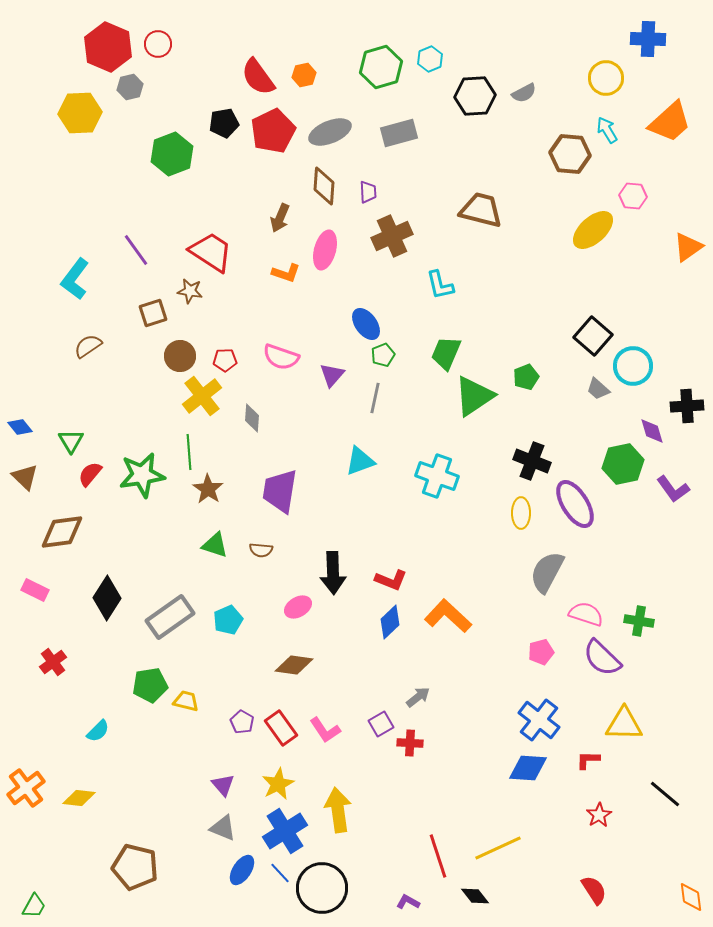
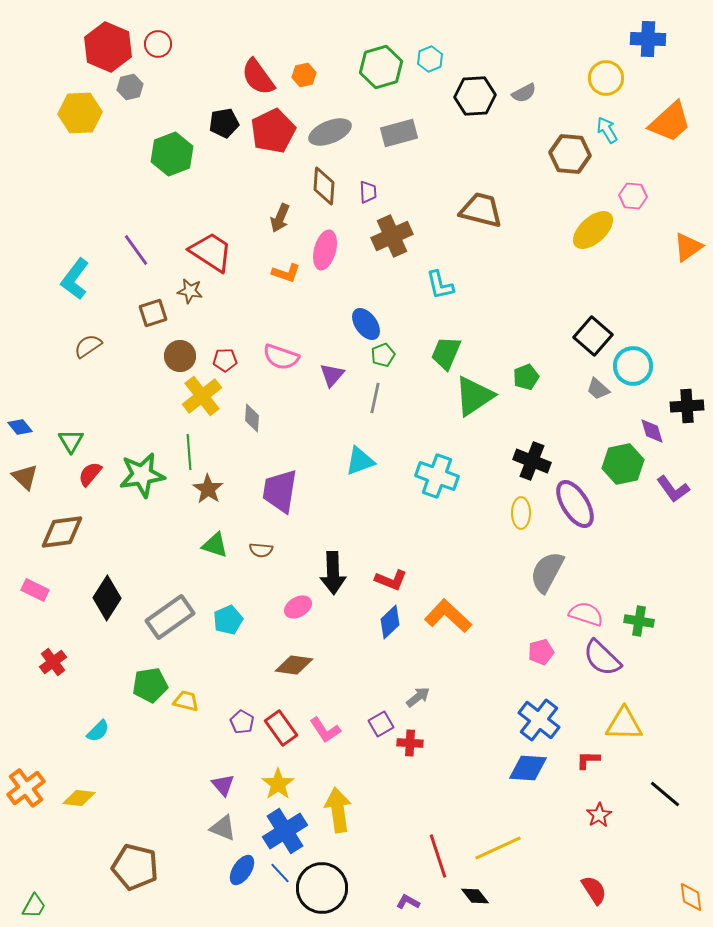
yellow star at (278, 784): rotated 8 degrees counterclockwise
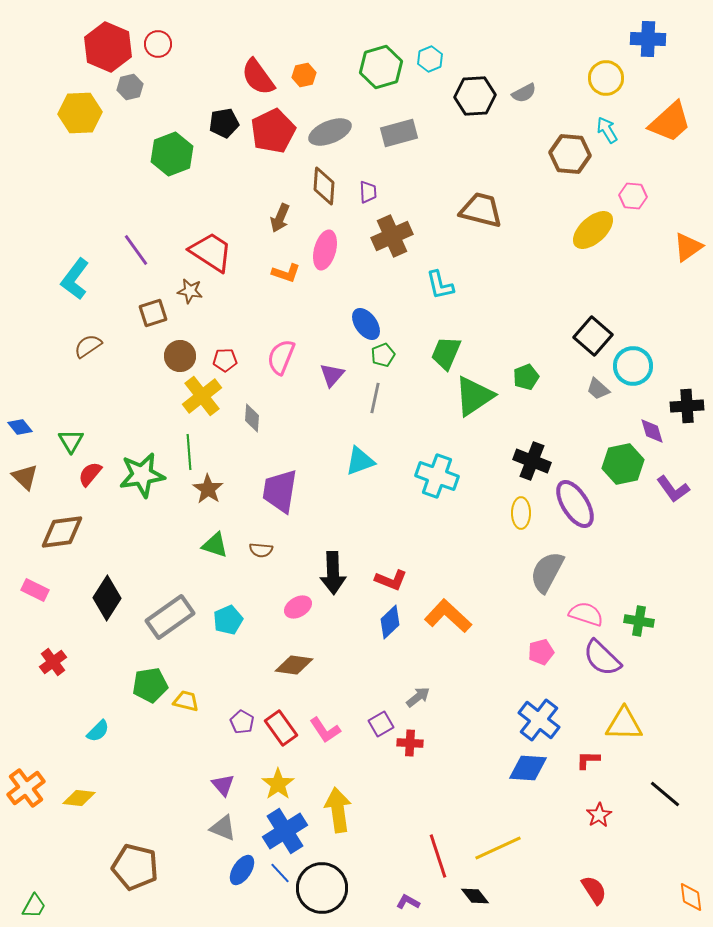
pink semicircle at (281, 357): rotated 93 degrees clockwise
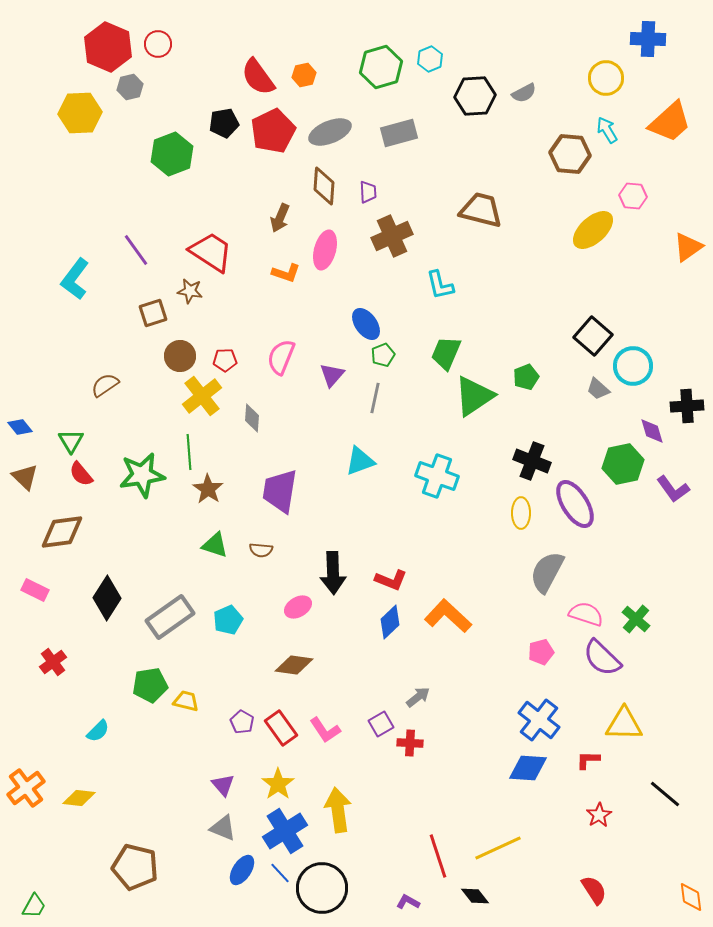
brown semicircle at (88, 346): moved 17 px right, 39 px down
red semicircle at (90, 474): moved 9 px left; rotated 80 degrees counterclockwise
green cross at (639, 621): moved 3 px left, 2 px up; rotated 32 degrees clockwise
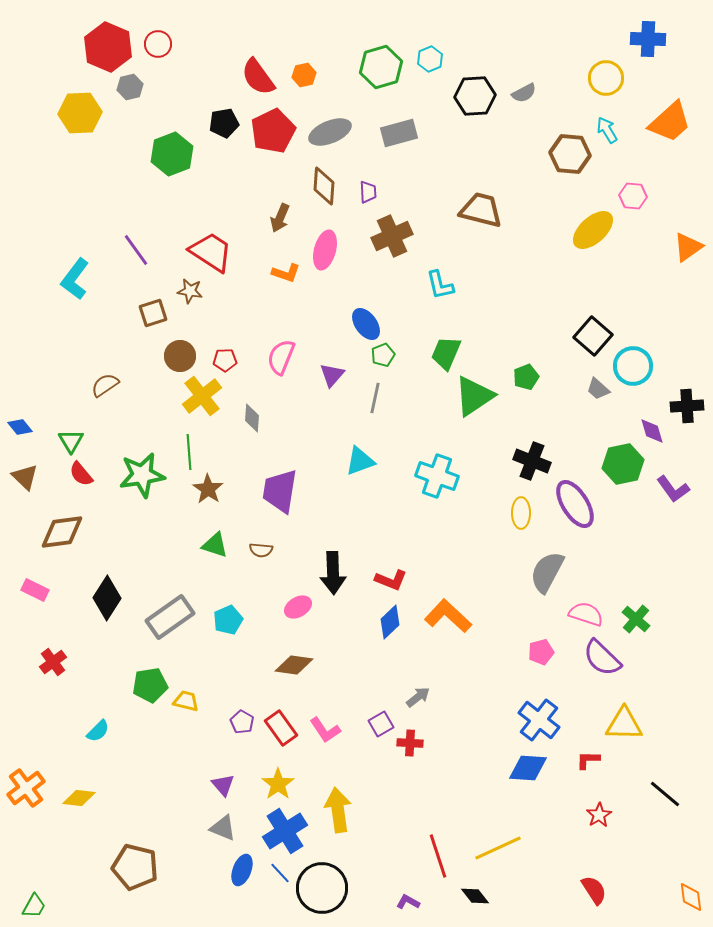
blue ellipse at (242, 870): rotated 12 degrees counterclockwise
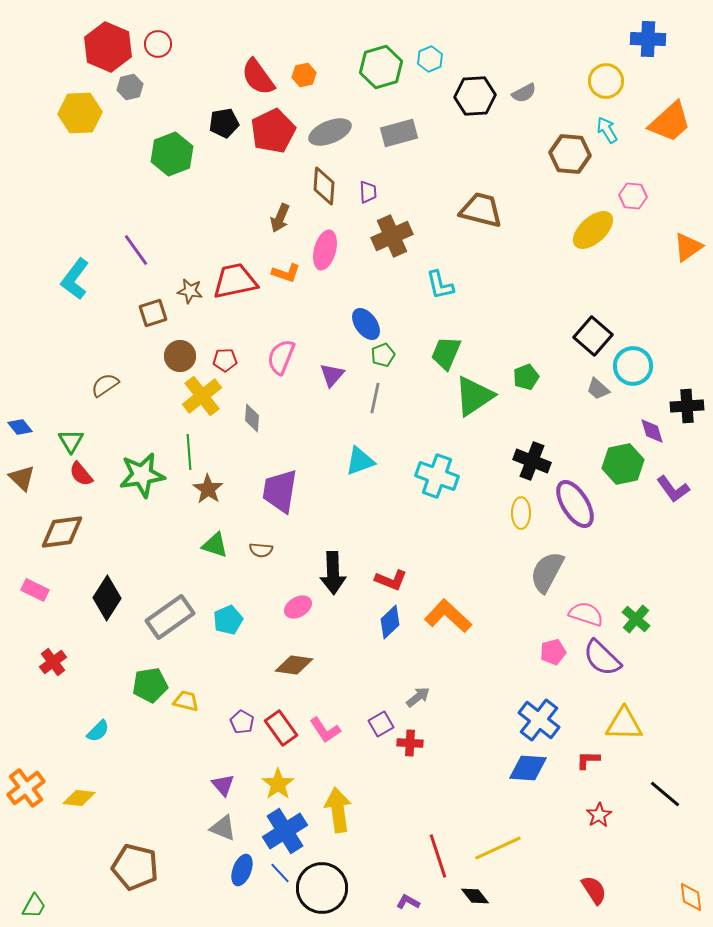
yellow circle at (606, 78): moved 3 px down
red trapezoid at (211, 252): moved 24 px right, 29 px down; rotated 45 degrees counterclockwise
brown triangle at (25, 477): moved 3 px left, 1 px down
pink pentagon at (541, 652): moved 12 px right
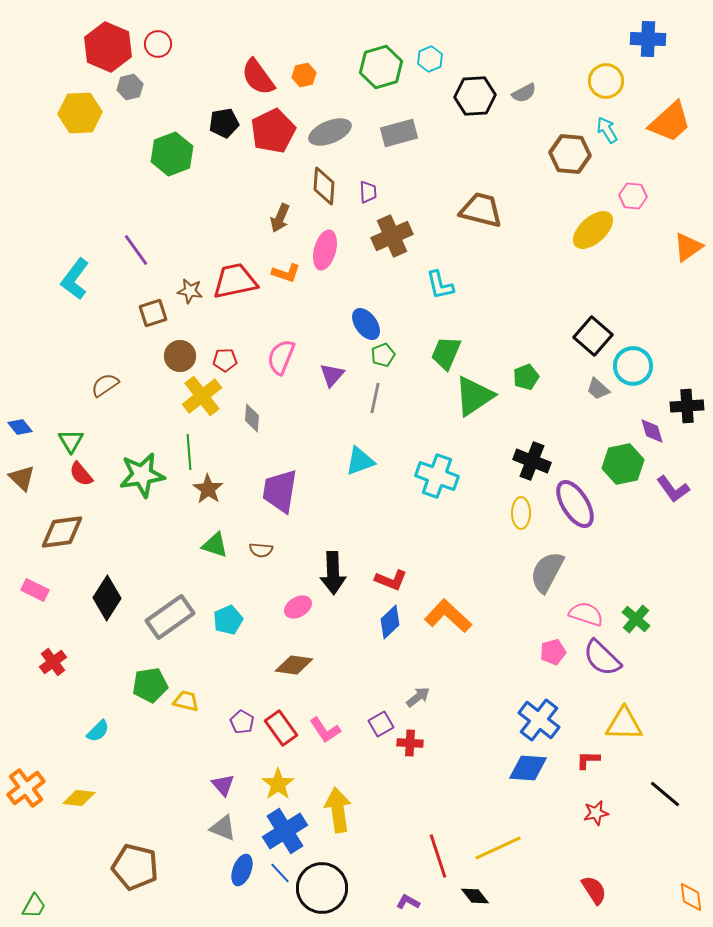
red star at (599, 815): moved 3 px left, 2 px up; rotated 20 degrees clockwise
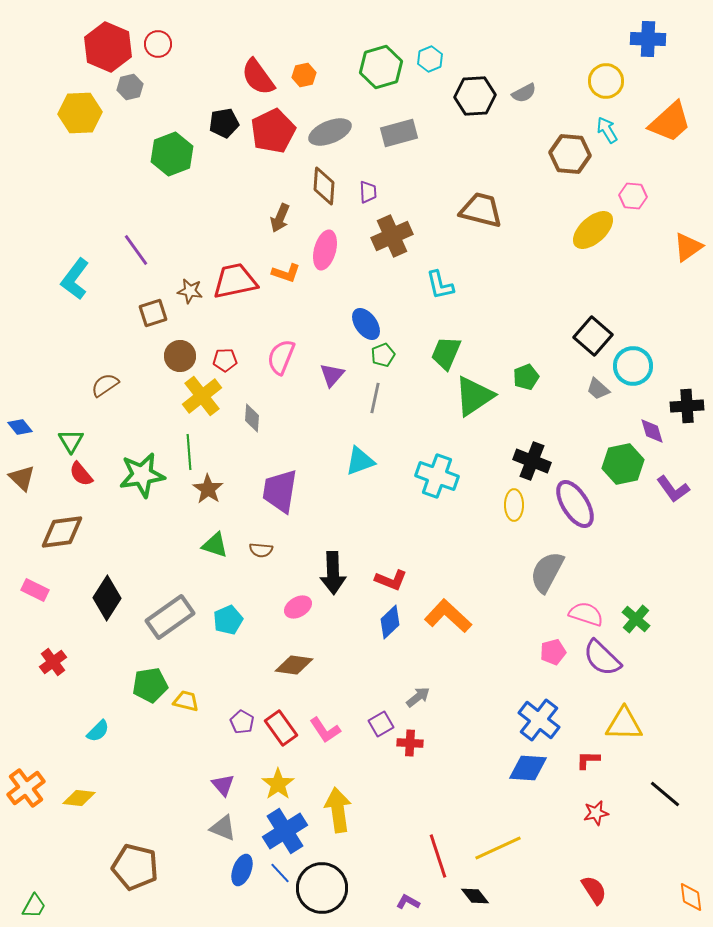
yellow ellipse at (521, 513): moved 7 px left, 8 px up
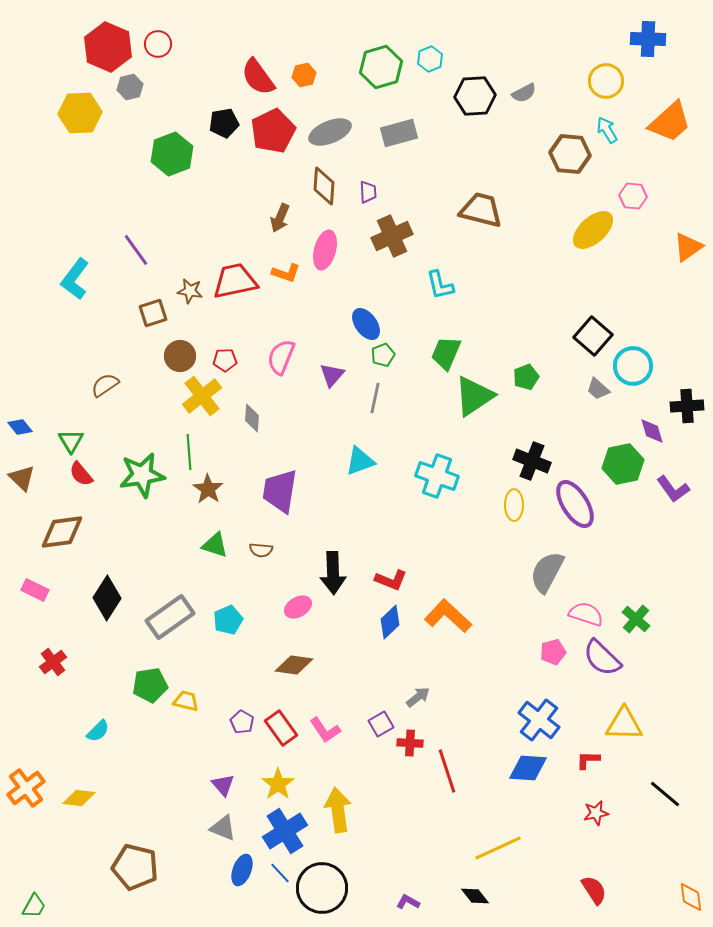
red line at (438, 856): moved 9 px right, 85 px up
